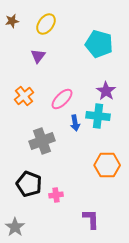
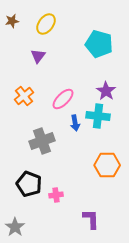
pink ellipse: moved 1 px right
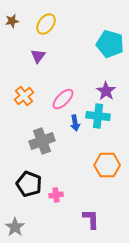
cyan pentagon: moved 11 px right
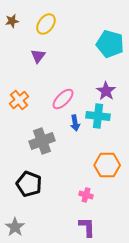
orange cross: moved 5 px left, 4 px down
pink cross: moved 30 px right; rotated 24 degrees clockwise
purple L-shape: moved 4 px left, 8 px down
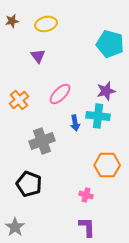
yellow ellipse: rotated 40 degrees clockwise
purple triangle: rotated 14 degrees counterclockwise
purple star: rotated 24 degrees clockwise
pink ellipse: moved 3 px left, 5 px up
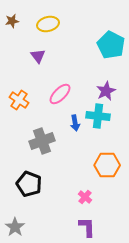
yellow ellipse: moved 2 px right
cyan pentagon: moved 1 px right, 1 px down; rotated 12 degrees clockwise
purple star: rotated 12 degrees counterclockwise
orange cross: rotated 18 degrees counterclockwise
pink cross: moved 1 px left, 2 px down; rotated 24 degrees clockwise
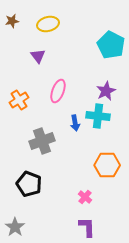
pink ellipse: moved 2 px left, 3 px up; rotated 25 degrees counterclockwise
orange cross: rotated 24 degrees clockwise
